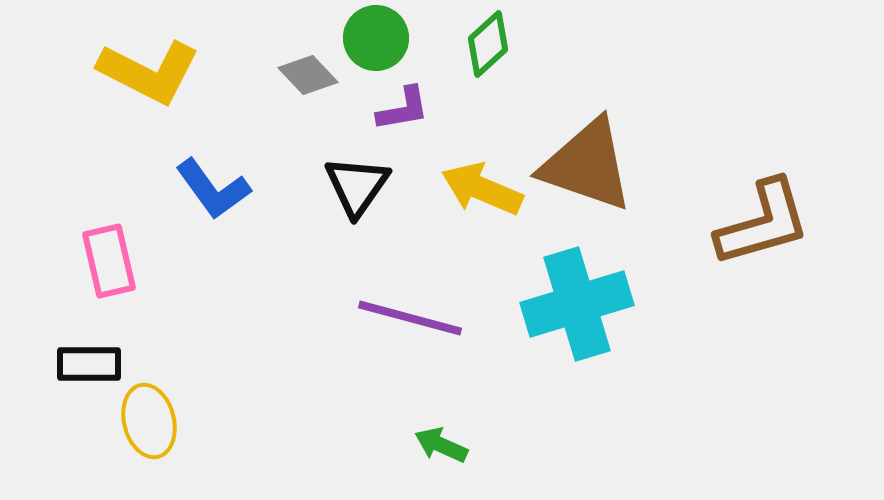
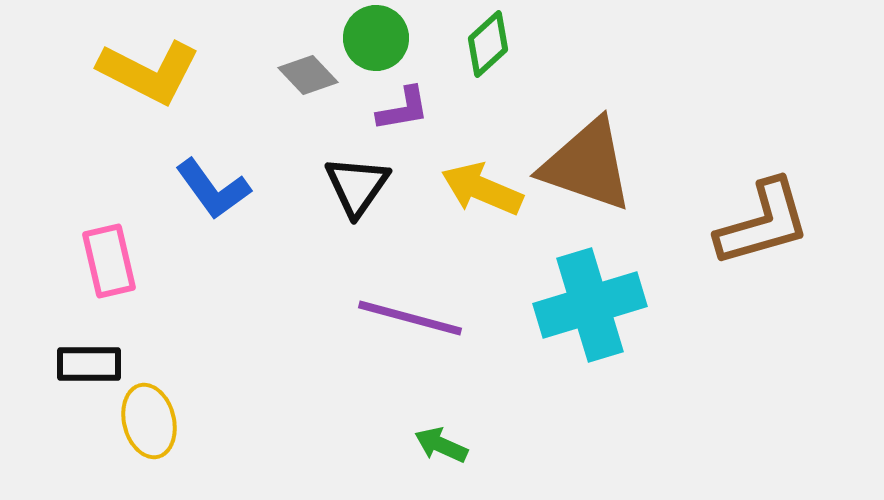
cyan cross: moved 13 px right, 1 px down
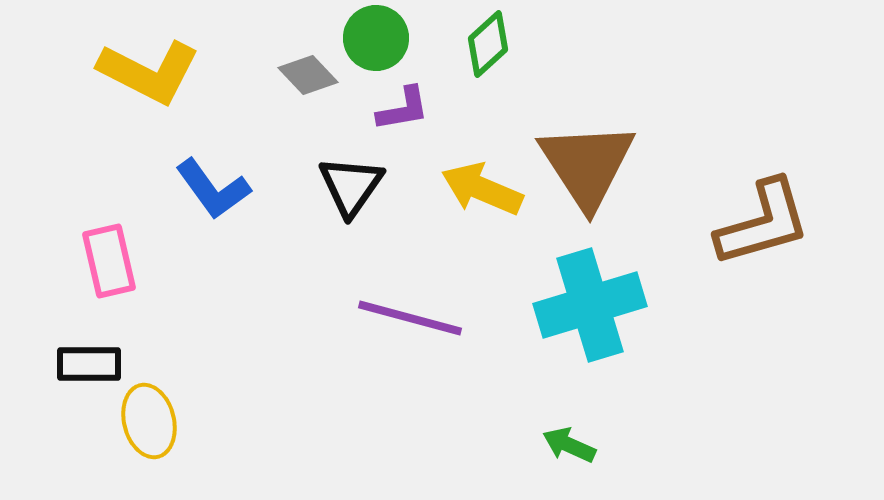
brown triangle: rotated 38 degrees clockwise
black triangle: moved 6 px left
green arrow: moved 128 px right
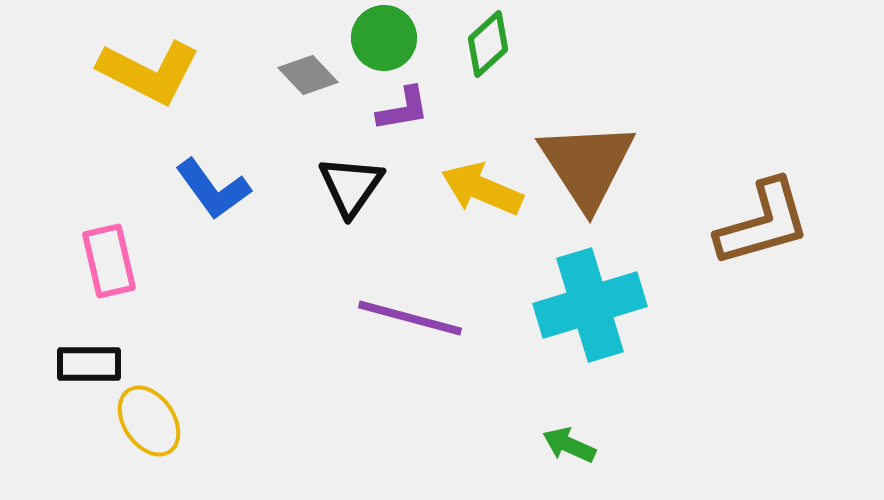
green circle: moved 8 px right
yellow ellipse: rotated 20 degrees counterclockwise
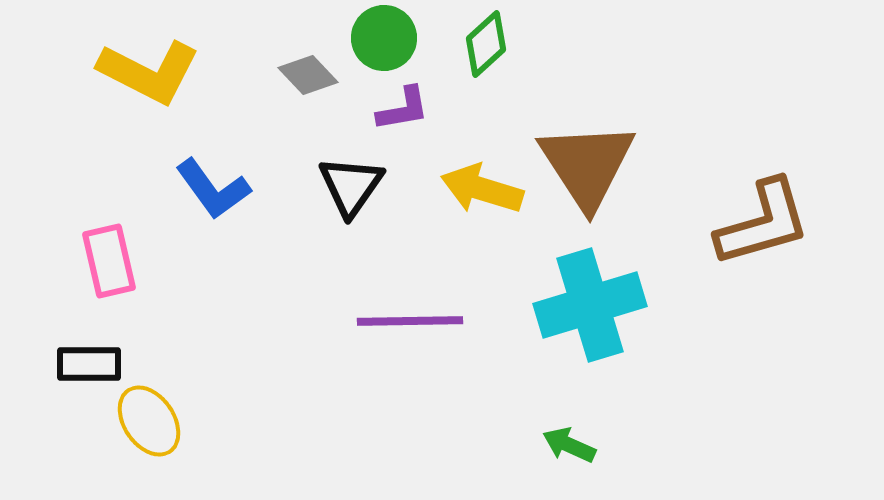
green diamond: moved 2 px left
yellow arrow: rotated 6 degrees counterclockwise
purple line: moved 3 px down; rotated 16 degrees counterclockwise
